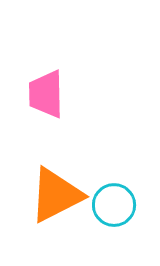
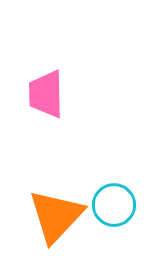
orange triangle: moved 21 px down; rotated 20 degrees counterclockwise
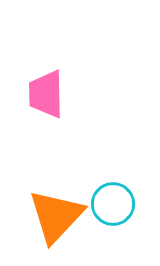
cyan circle: moved 1 px left, 1 px up
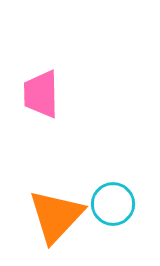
pink trapezoid: moved 5 px left
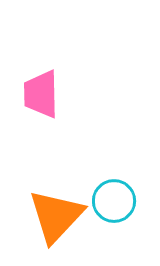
cyan circle: moved 1 px right, 3 px up
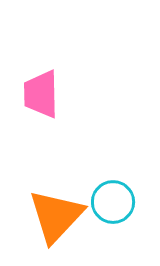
cyan circle: moved 1 px left, 1 px down
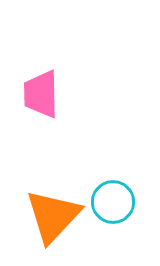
orange triangle: moved 3 px left
